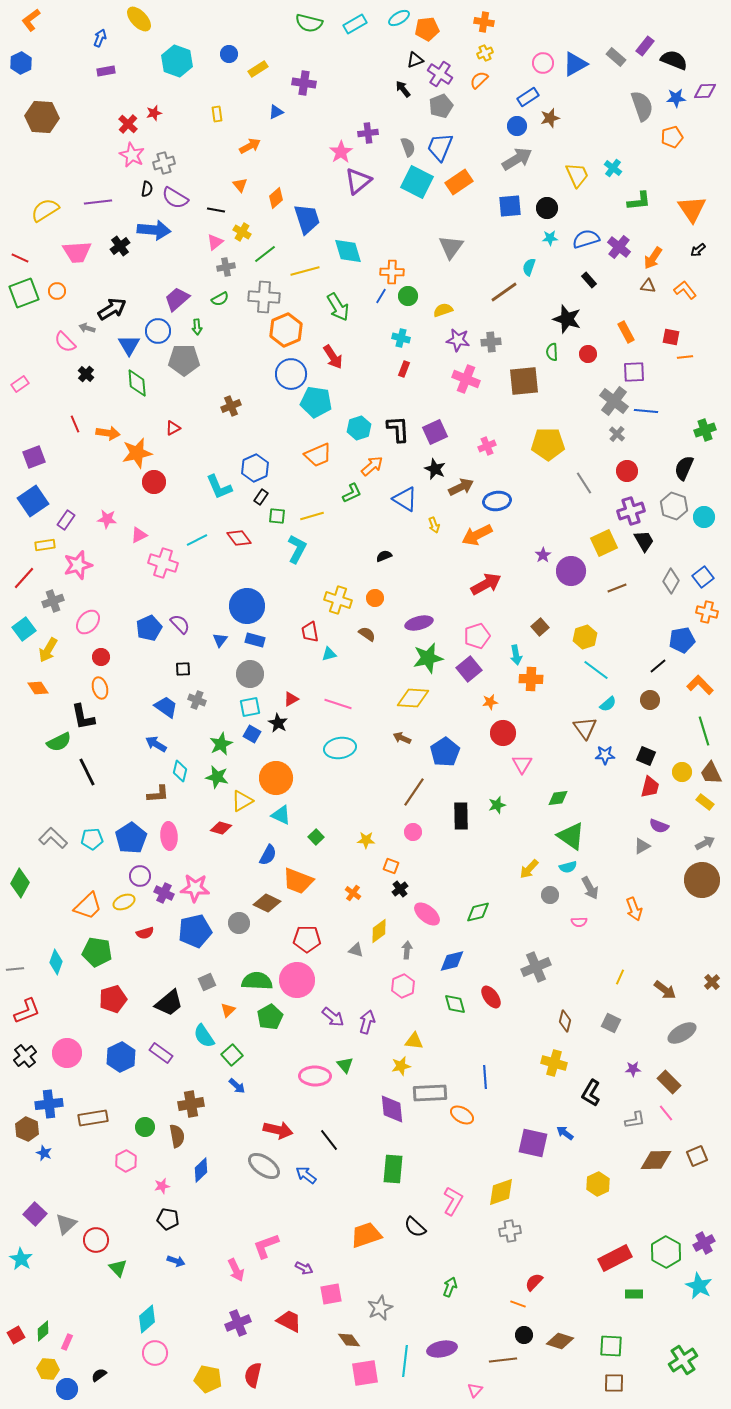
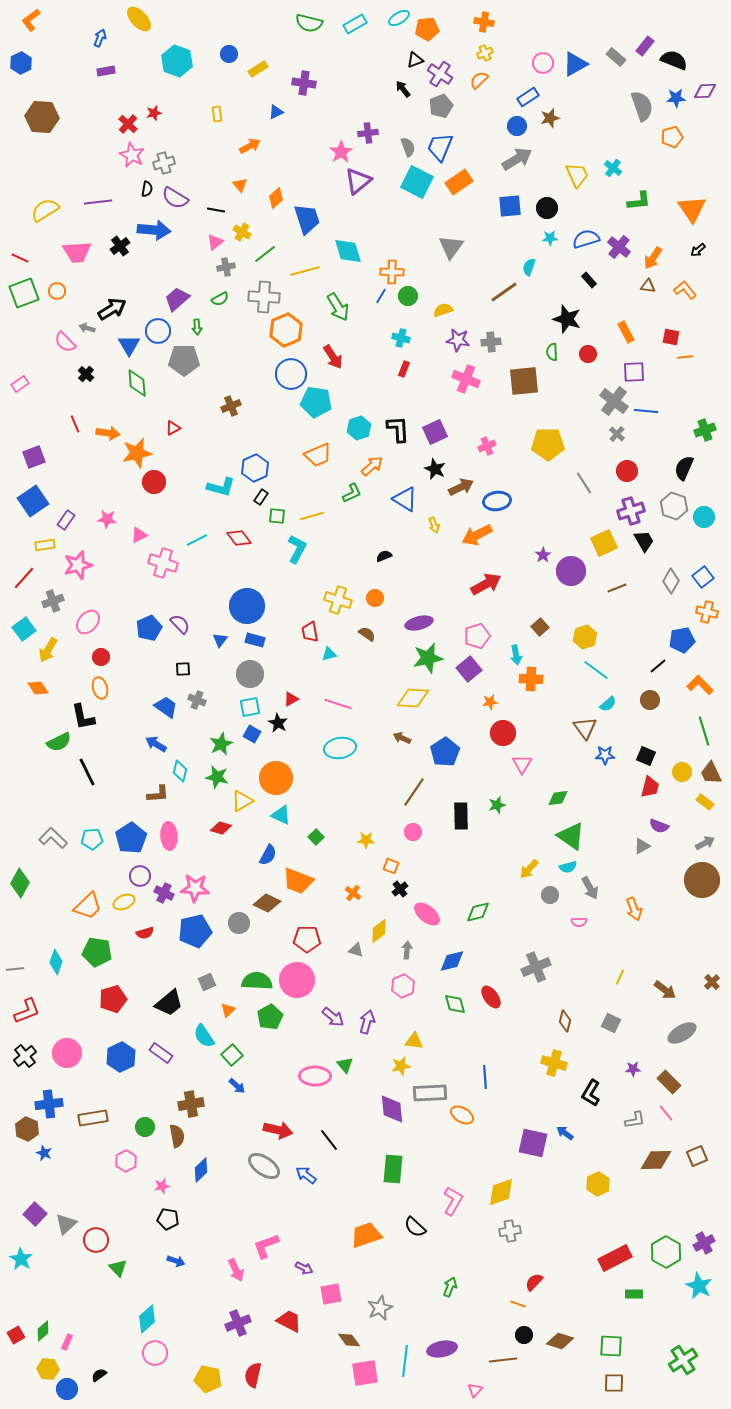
cyan L-shape at (219, 487): moved 2 px right; rotated 52 degrees counterclockwise
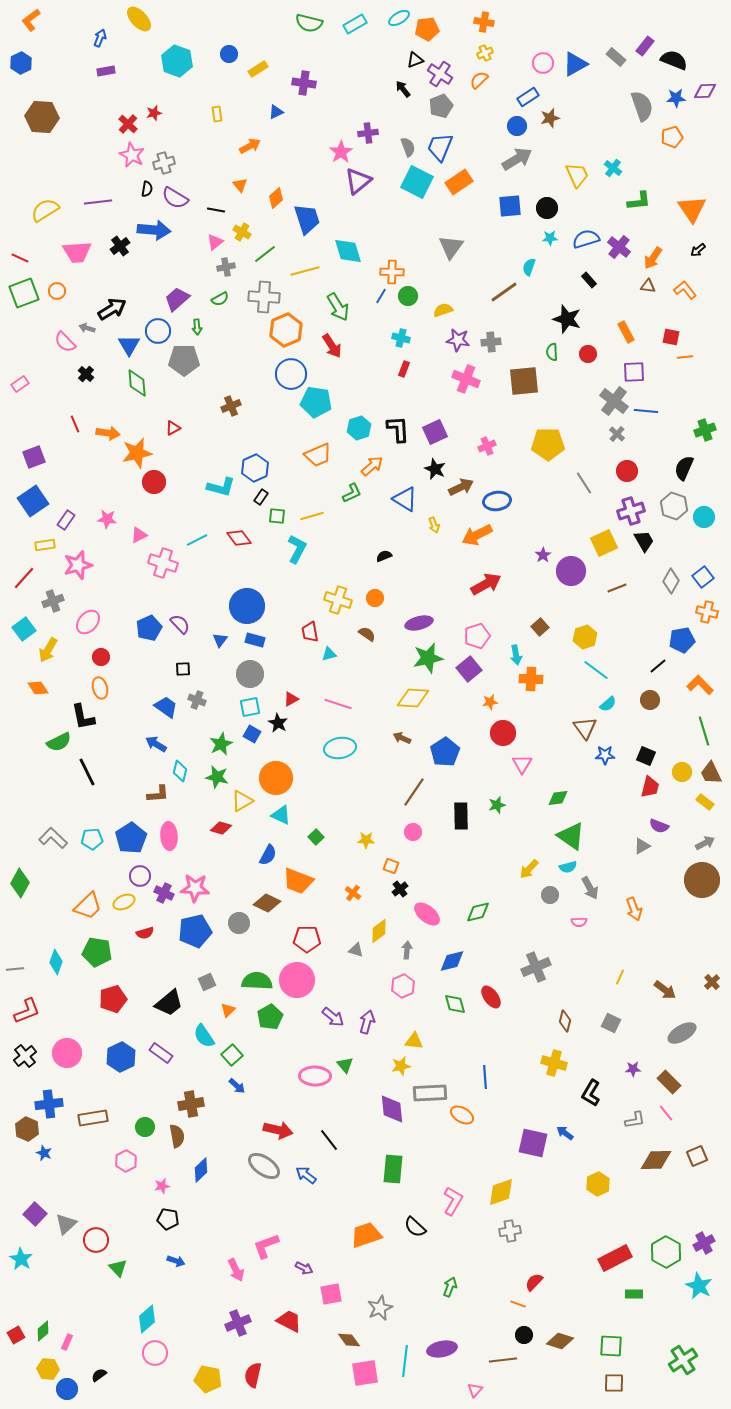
red arrow at (333, 357): moved 1 px left, 11 px up
